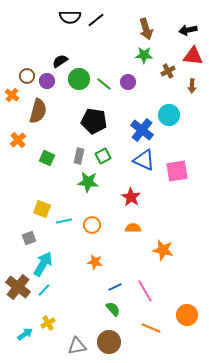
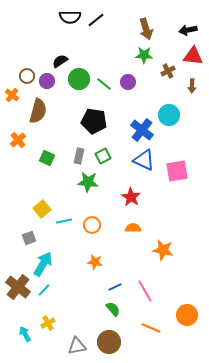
yellow square at (42, 209): rotated 30 degrees clockwise
cyan arrow at (25, 334): rotated 84 degrees counterclockwise
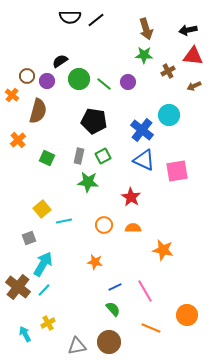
brown arrow at (192, 86): moved 2 px right; rotated 64 degrees clockwise
orange circle at (92, 225): moved 12 px right
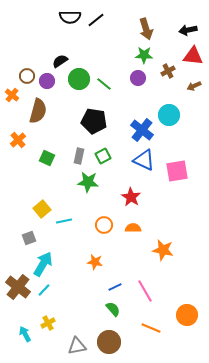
purple circle at (128, 82): moved 10 px right, 4 px up
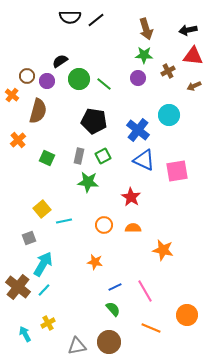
blue cross at (142, 130): moved 4 px left
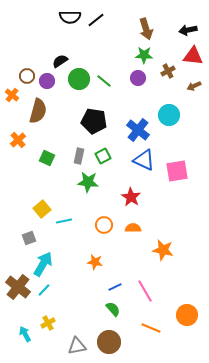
green line at (104, 84): moved 3 px up
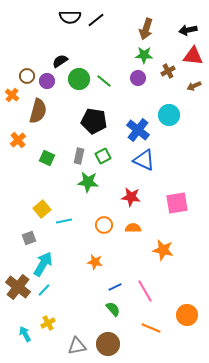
brown arrow at (146, 29): rotated 35 degrees clockwise
pink square at (177, 171): moved 32 px down
red star at (131, 197): rotated 24 degrees counterclockwise
brown circle at (109, 342): moved 1 px left, 2 px down
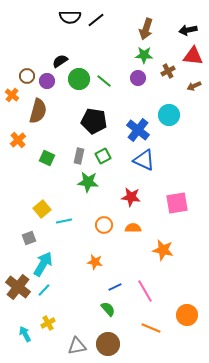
green semicircle at (113, 309): moved 5 px left
